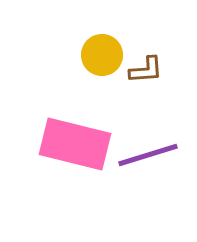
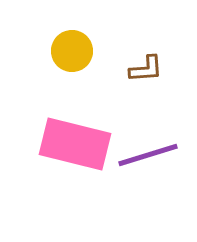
yellow circle: moved 30 px left, 4 px up
brown L-shape: moved 1 px up
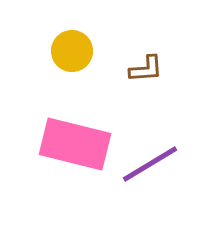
purple line: moved 2 px right, 9 px down; rotated 14 degrees counterclockwise
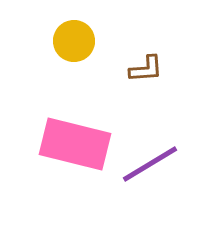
yellow circle: moved 2 px right, 10 px up
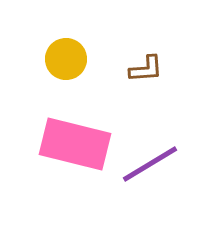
yellow circle: moved 8 px left, 18 px down
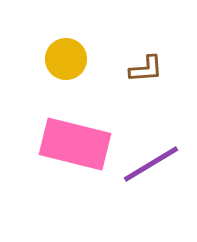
purple line: moved 1 px right
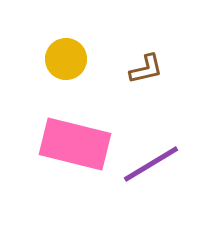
brown L-shape: rotated 9 degrees counterclockwise
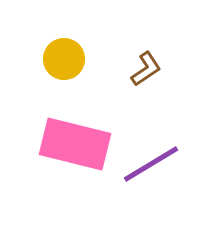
yellow circle: moved 2 px left
brown L-shape: rotated 21 degrees counterclockwise
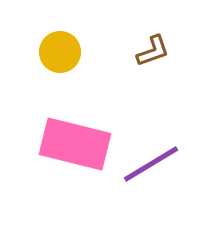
yellow circle: moved 4 px left, 7 px up
brown L-shape: moved 7 px right, 18 px up; rotated 15 degrees clockwise
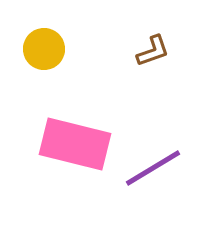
yellow circle: moved 16 px left, 3 px up
purple line: moved 2 px right, 4 px down
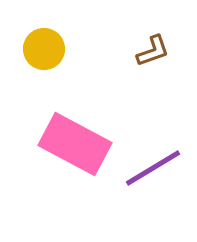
pink rectangle: rotated 14 degrees clockwise
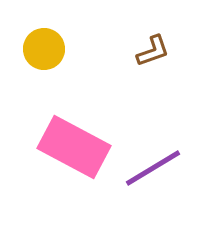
pink rectangle: moved 1 px left, 3 px down
